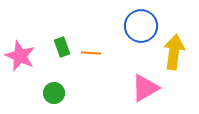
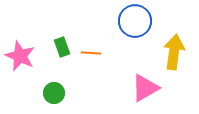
blue circle: moved 6 px left, 5 px up
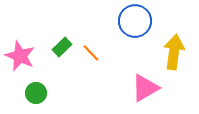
green rectangle: rotated 66 degrees clockwise
orange line: rotated 42 degrees clockwise
green circle: moved 18 px left
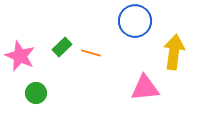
orange line: rotated 30 degrees counterclockwise
pink triangle: rotated 24 degrees clockwise
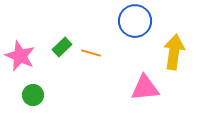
green circle: moved 3 px left, 2 px down
